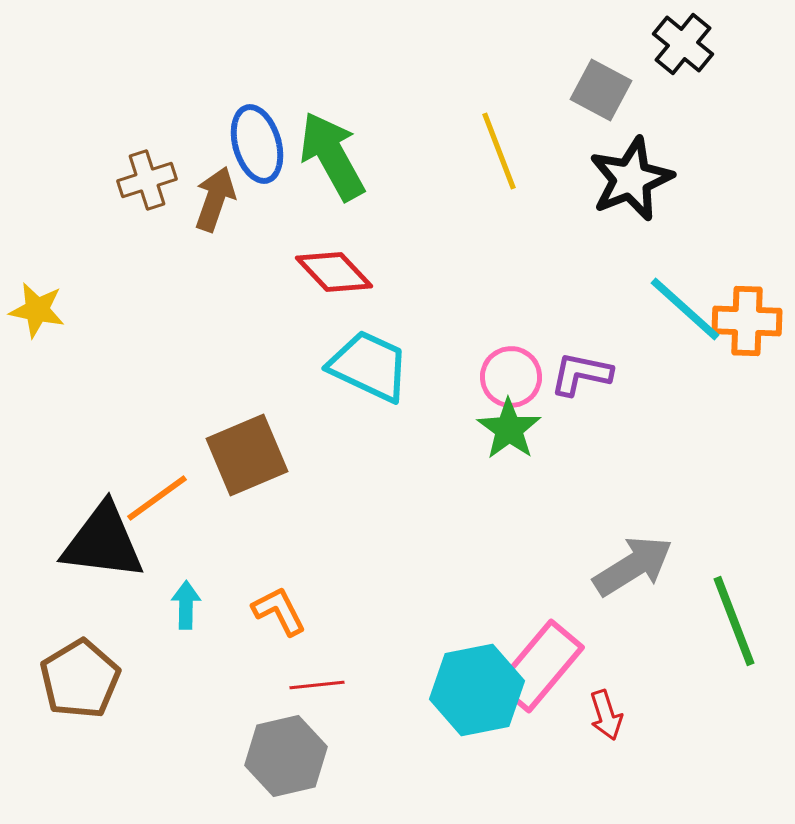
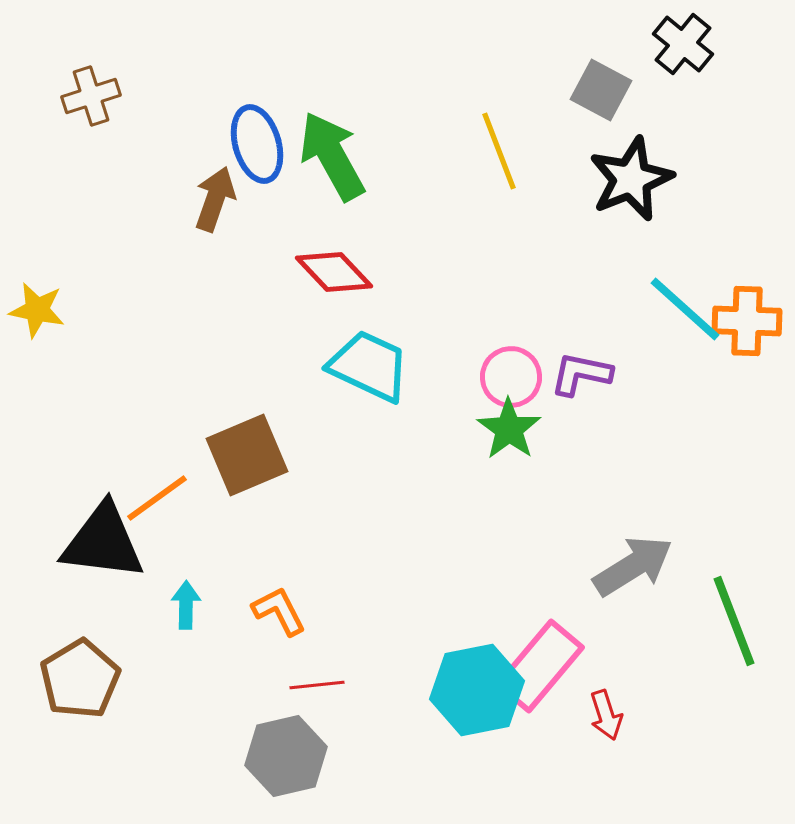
brown cross: moved 56 px left, 84 px up
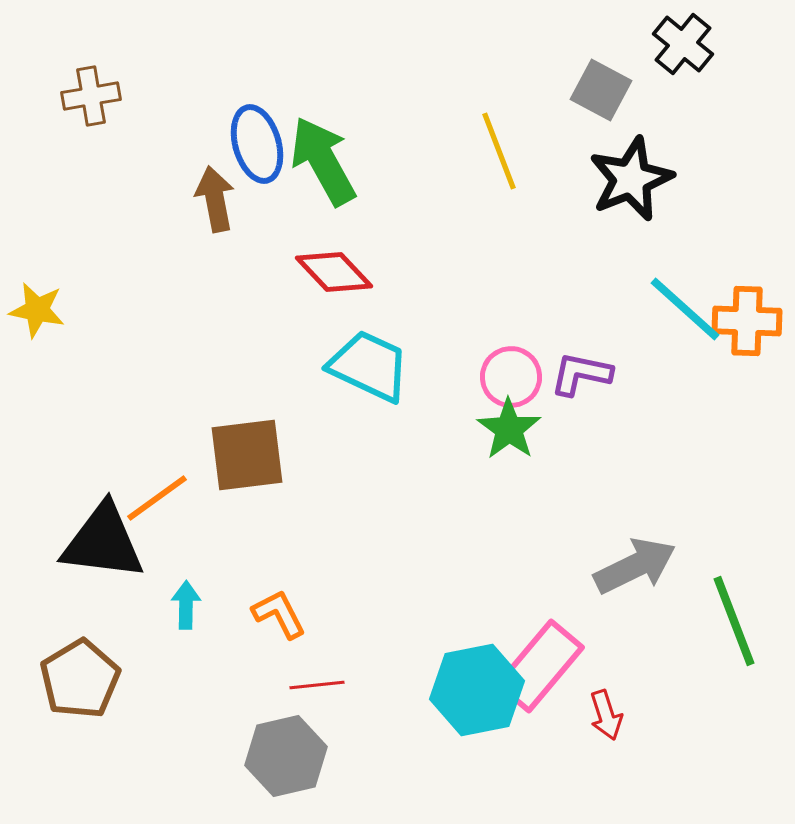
brown cross: rotated 8 degrees clockwise
green arrow: moved 9 px left, 5 px down
brown arrow: rotated 30 degrees counterclockwise
brown square: rotated 16 degrees clockwise
gray arrow: moved 2 px right; rotated 6 degrees clockwise
orange L-shape: moved 3 px down
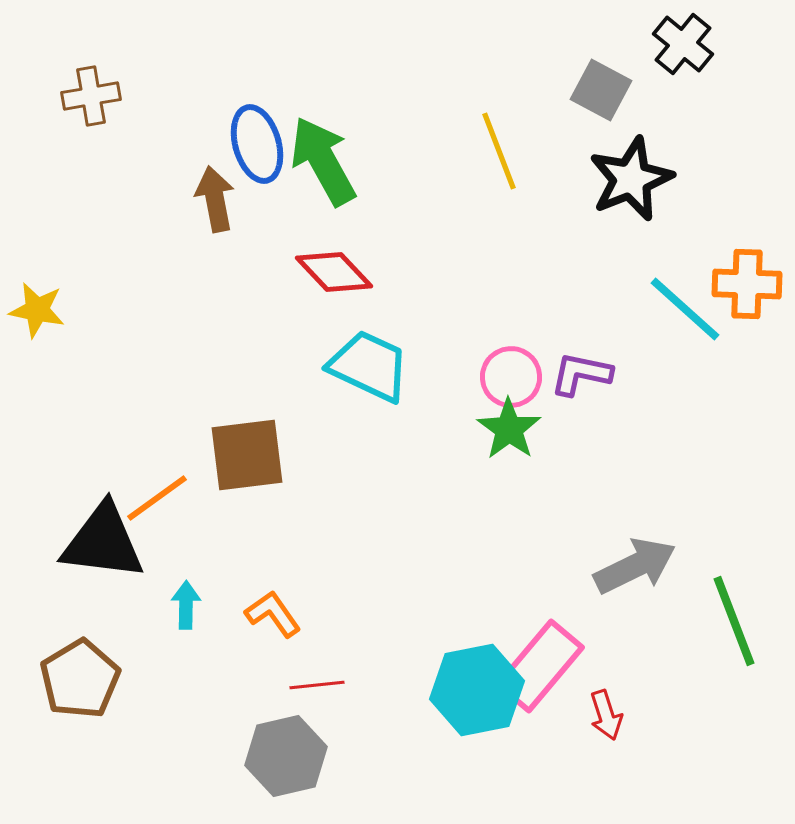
orange cross: moved 37 px up
orange L-shape: moved 6 px left; rotated 8 degrees counterclockwise
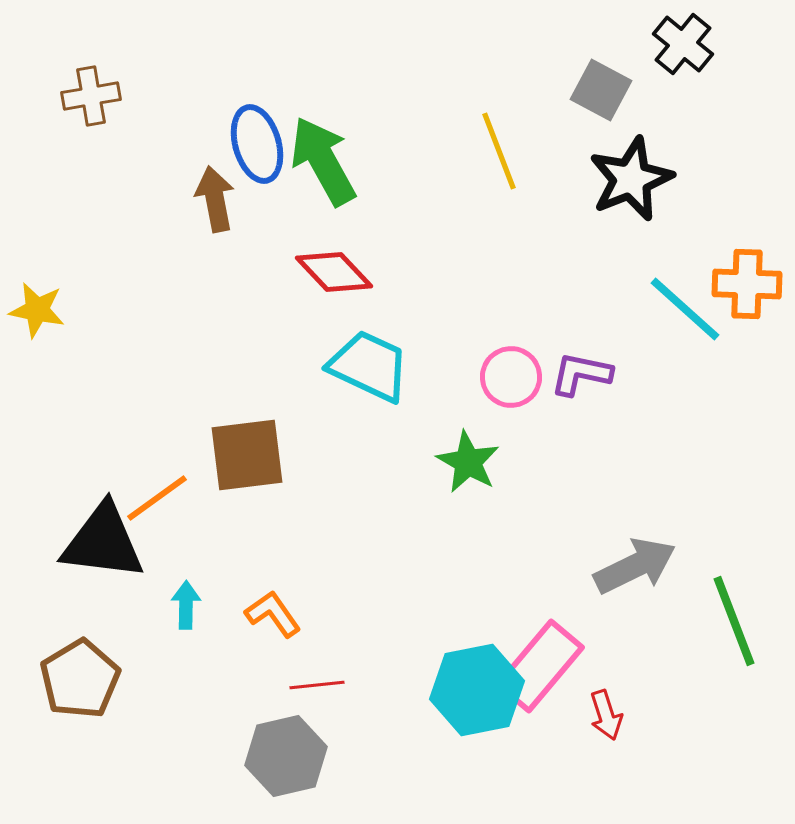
green star: moved 41 px left, 33 px down; rotated 6 degrees counterclockwise
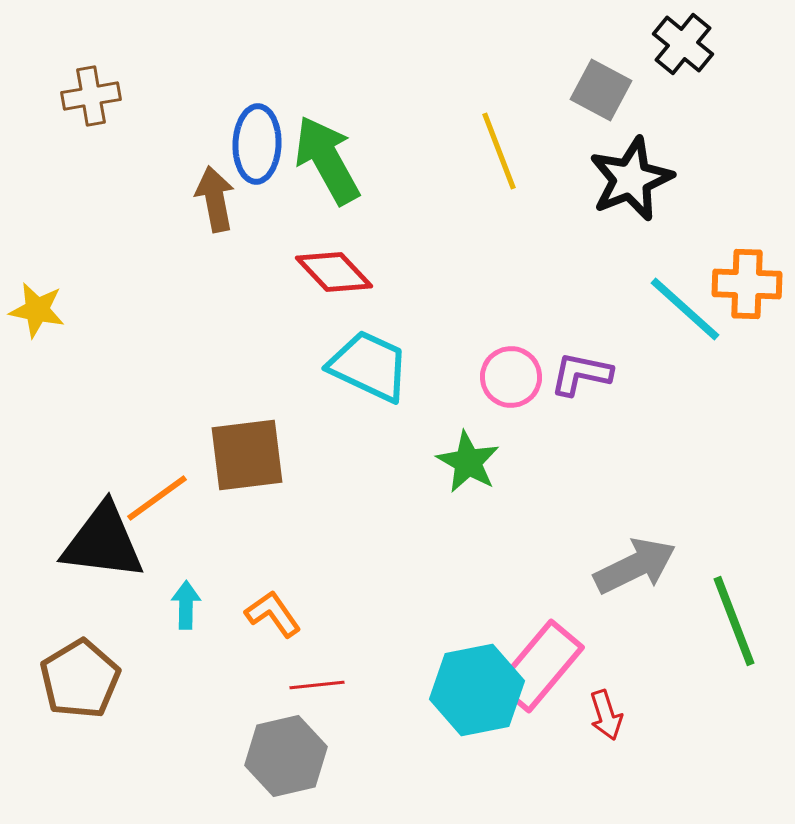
blue ellipse: rotated 18 degrees clockwise
green arrow: moved 4 px right, 1 px up
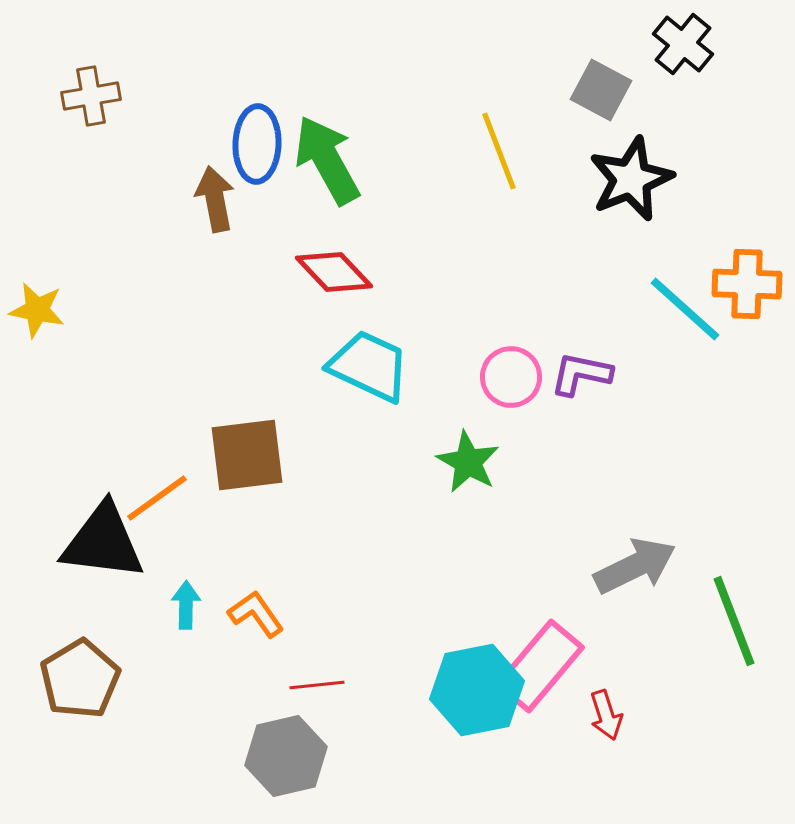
orange L-shape: moved 17 px left
